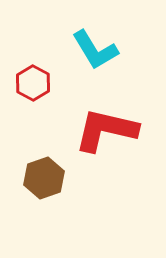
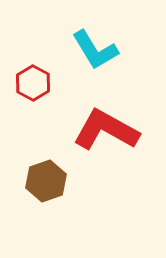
red L-shape: rotated 16 degrees clockwise
brown hexagon: moved 2 px right, 3 px down
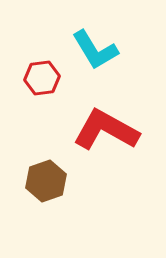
red hexagon: moved 9 px right, 5 px up; rotated 24 degrees clockwise
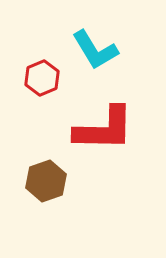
red hexagon: rotated 16 degrees counterclockwise
red L-shape: moved 2 px left, 1 px up; rotated 152 degrees clockwise
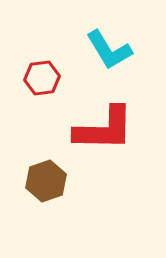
cyan L-shape: moved 14 px right
red hexagon: rotated 16 degrees clockwise
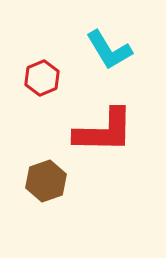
red hexagon: rotated 16 degrees counterclockwise
red L-shape: moved 2 px down
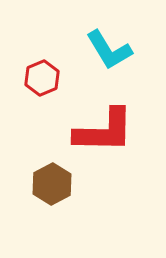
brown hexagon: moved 6 px right, 3 px down; rotated 9 degrees counterclockwise
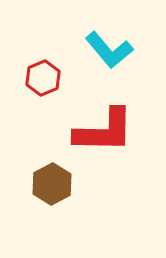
cyan L-shape: rotated 9 degrees counterclockwise
red hexagon: moved 1 px right
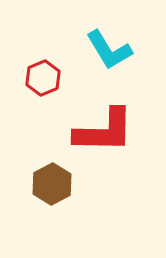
cyan L-shape: rotated 9 degrees clockwise
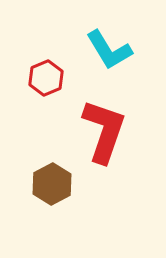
red hexagon: moved 3 px right
red L-shape: rotated 72 degrees counterclockwise
